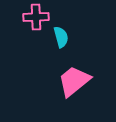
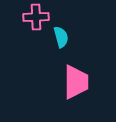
pink trapezoid: moved 2 px right, 1 px down; rotated 129 degrees clockwise
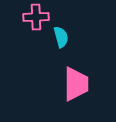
pink trapezoid: moved 2 px down
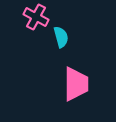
pink cross: rotated 30 degrees clockwise
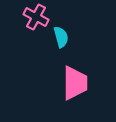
pink trapezoid: moved 1 px left, 1 px up
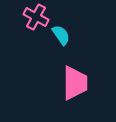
cyan semicircle: moved 2 px up; rotated 20 degrees counterclockwise
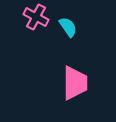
cyan semicircle: moved 7 px right, 8 px up
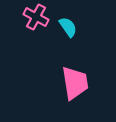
pink trapezoid: rotated 9 degrees counterclockwise
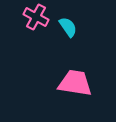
pink trapezoid: rotated 72 degrees counterclockwise
